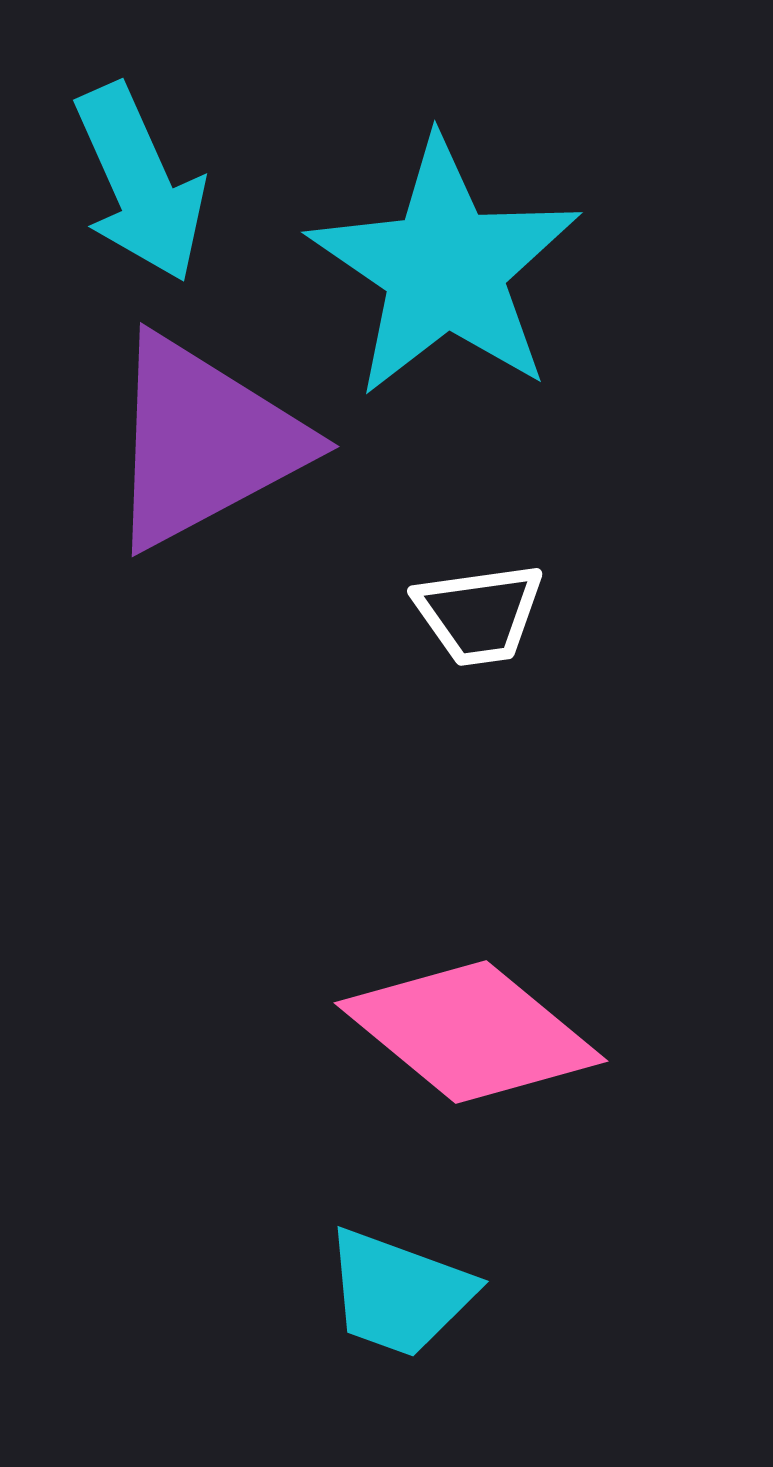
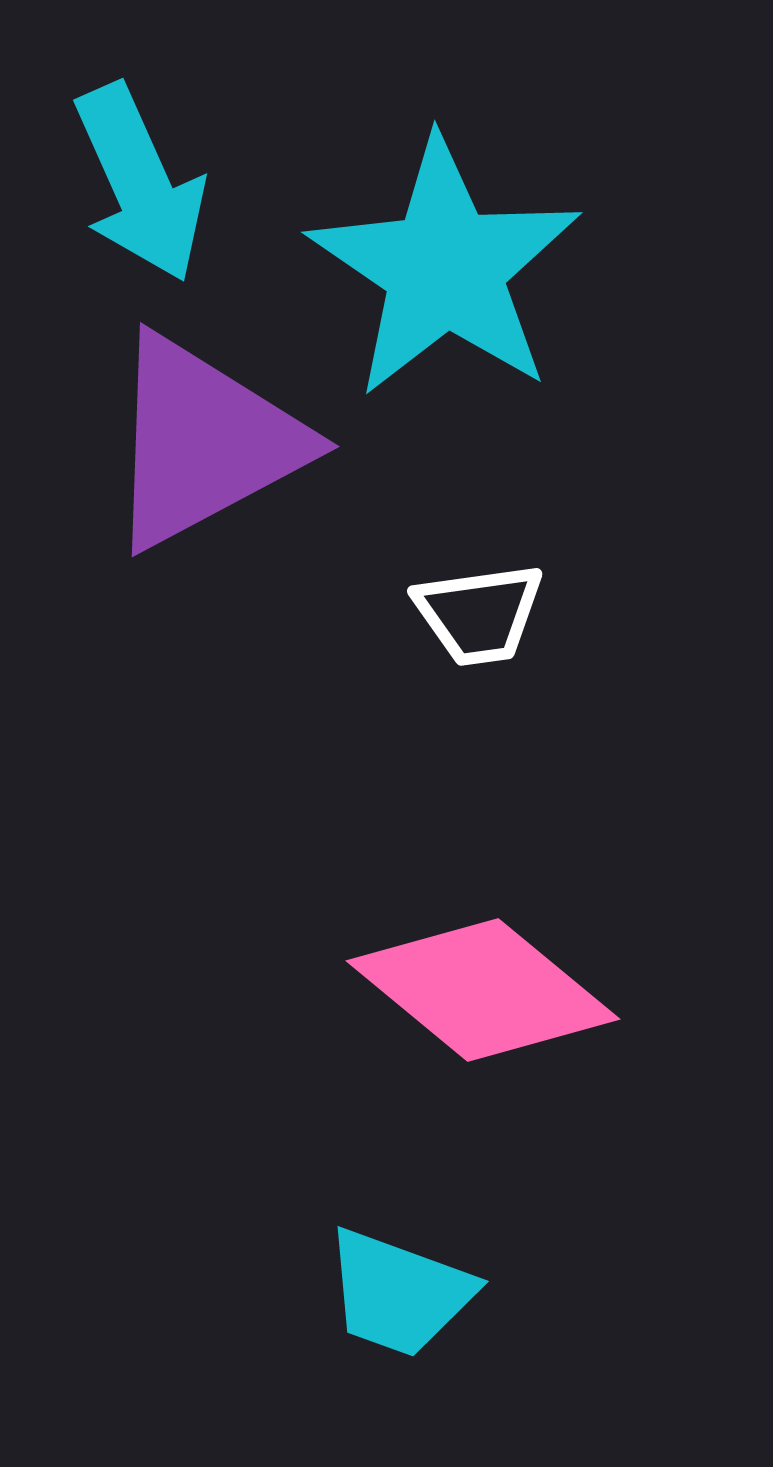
pink diamond: moved 12 px right, 42 px up
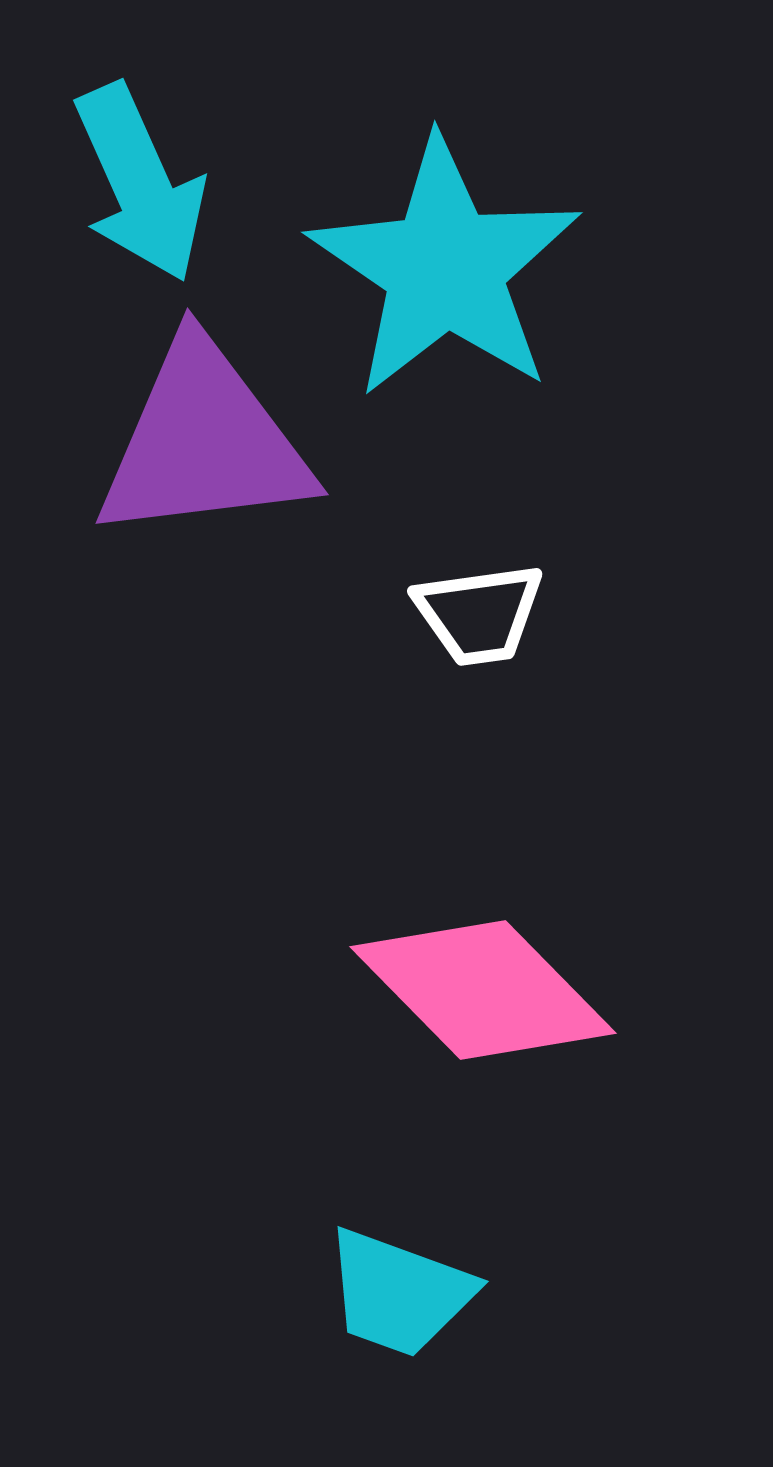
purple triangle: rotated 21 degrees clockwise
pink diamond: rotated 6 degrees clockwise
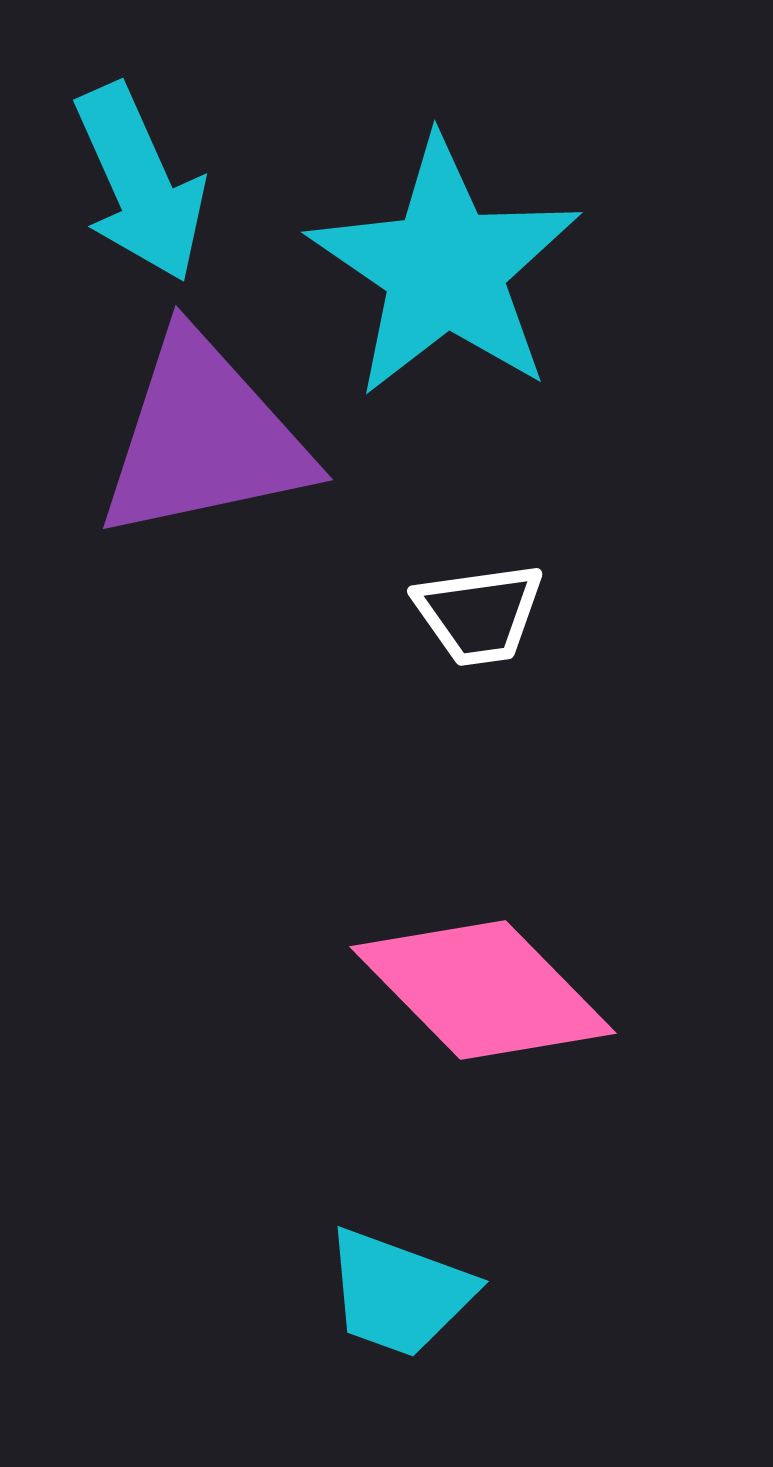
purple triangle: moved 4 px up; rotated 5 degrees counterclockwise
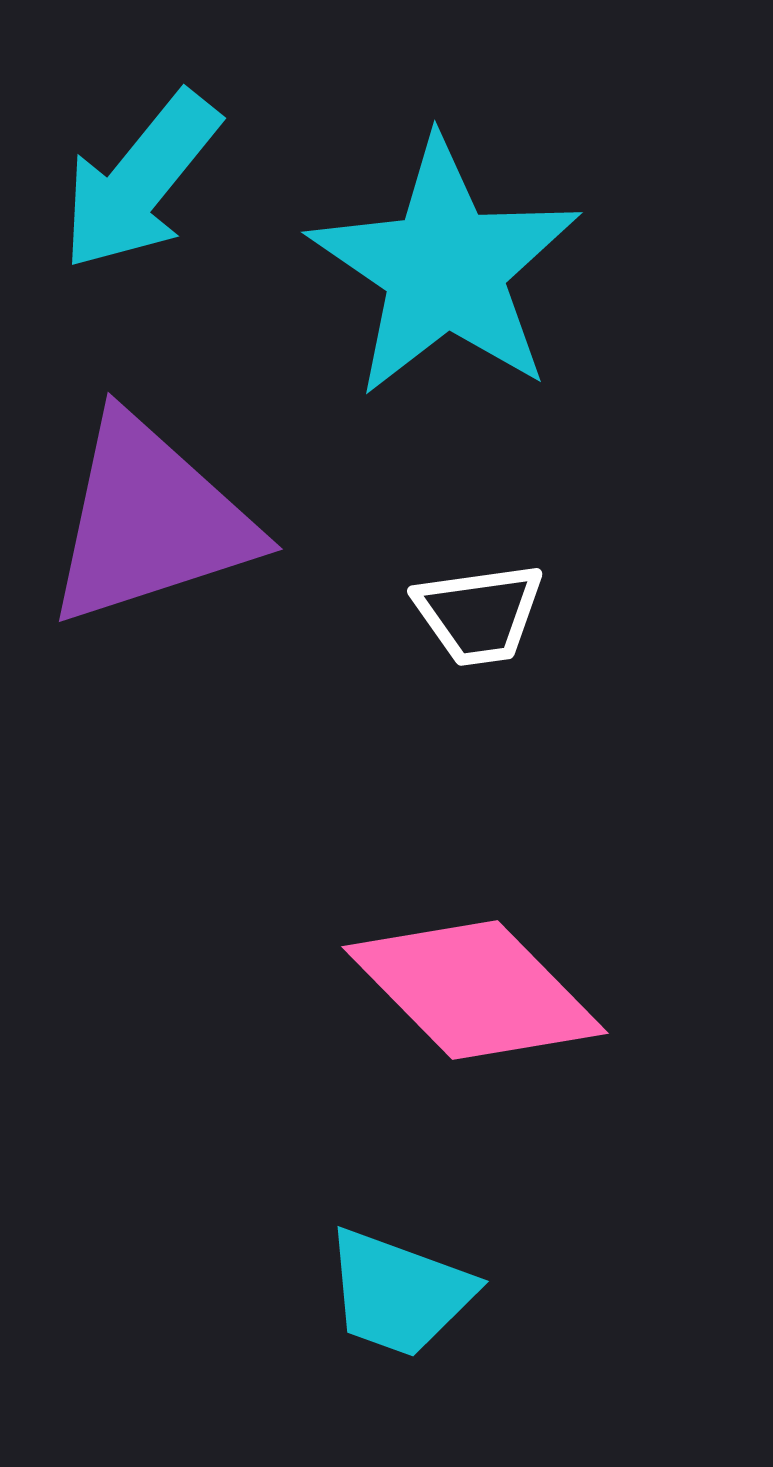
cyan arrow: moved 2 px up; rotated 63 degrees clockwise
purple triangle: moved 54 px left, 83 px down; rotated 6 degrees counterclockwise
pink diamond: moved 8 px left
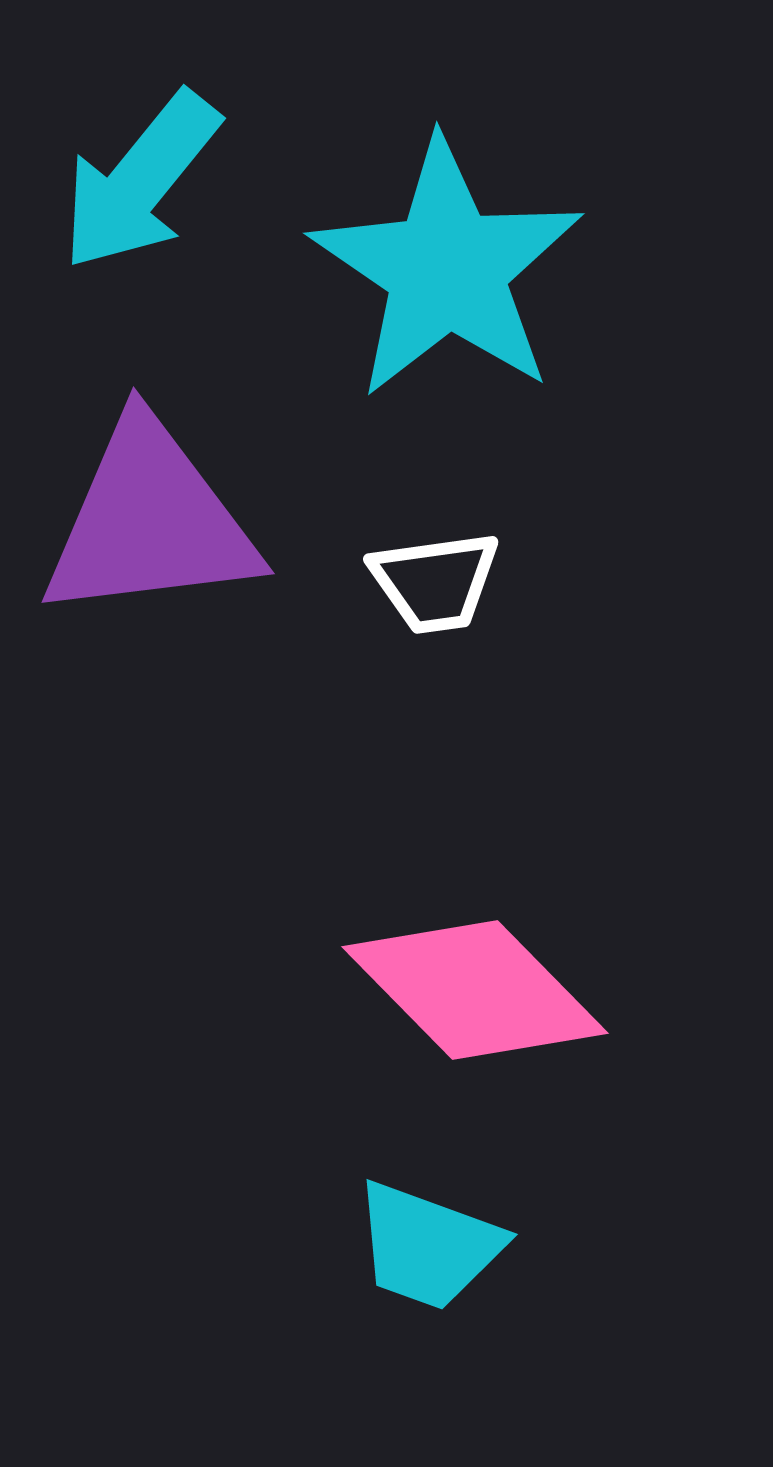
cyan star: moved 2 px right, 1 px down
purple triangle: rotated 11 degrees clockwise
white trapezoid: moved 44 px left, 32 px up
cyan trapezoid: moved 29 px right, 47 px up
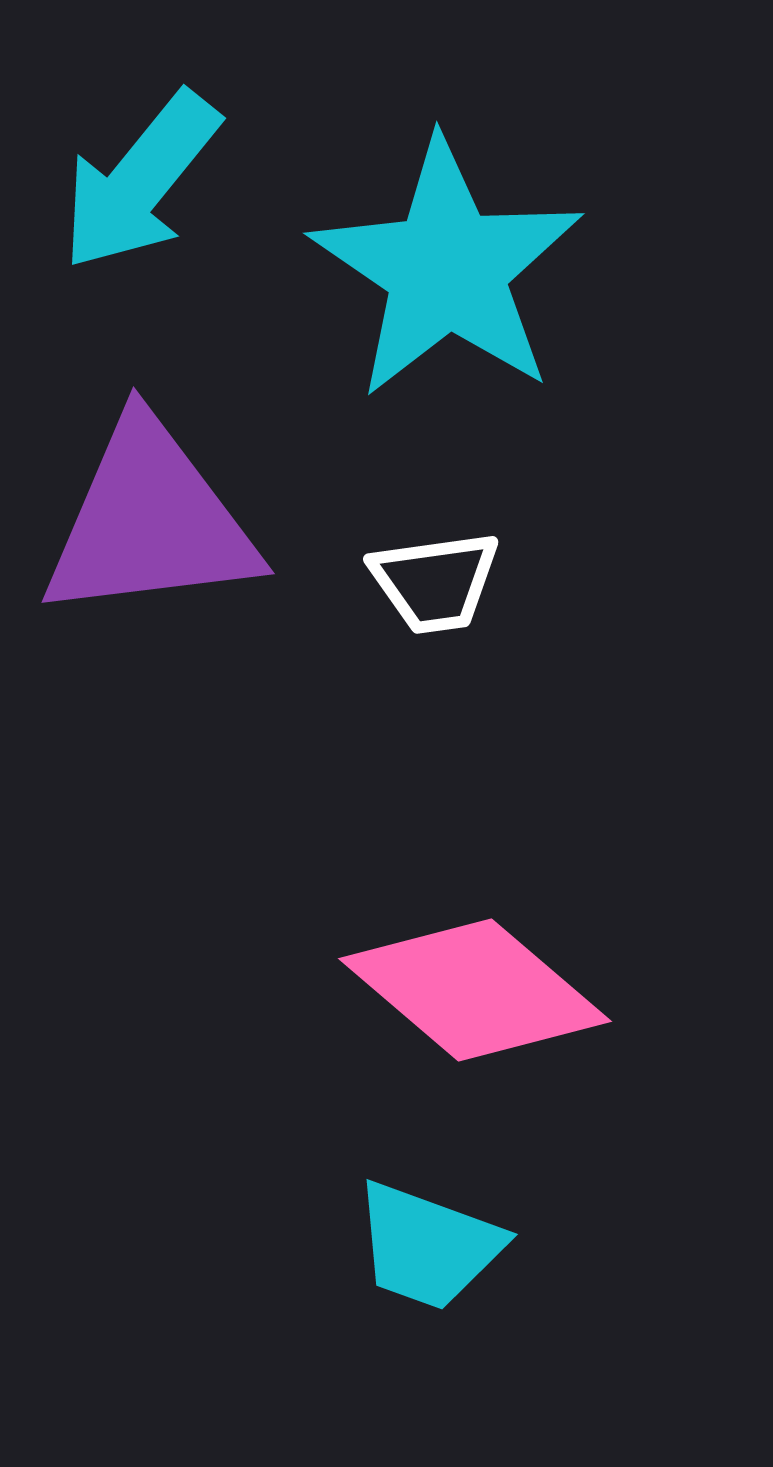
pink diamond: rotated 5 degrees counterclockwise
